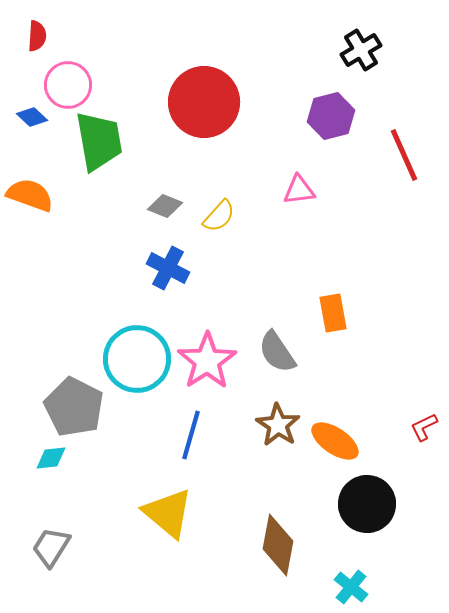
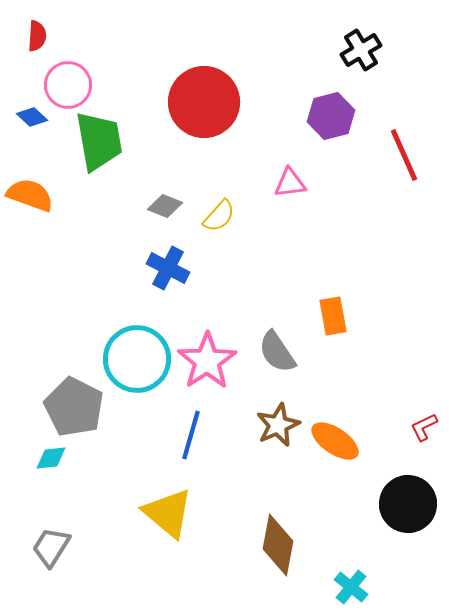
pink triangle: moved 9 px left, 7 px up
orange rectangle: moved 3 px down
brown star: rotated 15 degrees clockwise
black circle: moved 41 px right
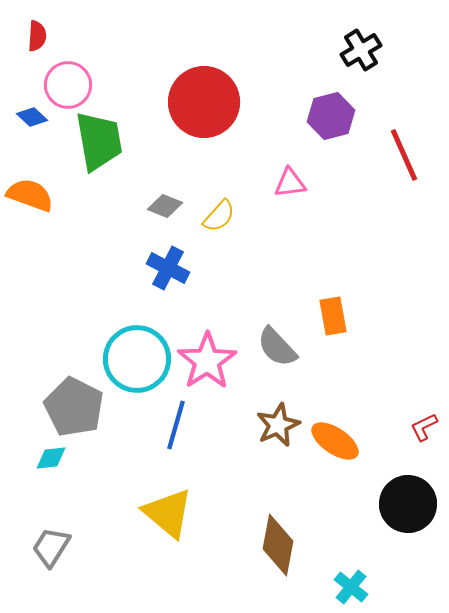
gray semicircle: moved 5 px up; rotated 9 degrees counterclockwise
blue line: moved 15 px left, 10 px up
